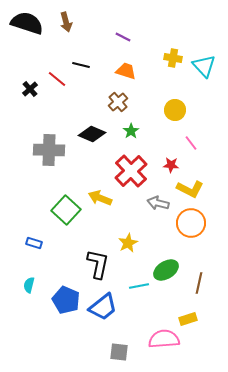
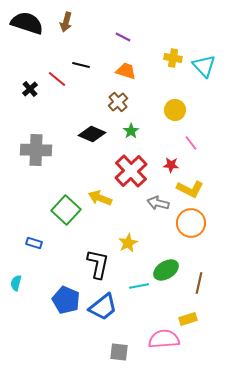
brown arrow: rotated 30 degrees clockwise
gray cross: moved 13 px left
cyan semicircle: moved 13 px left, 2 px up
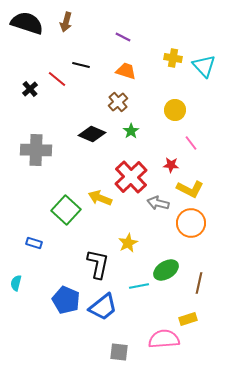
red cross: moved 6 px down
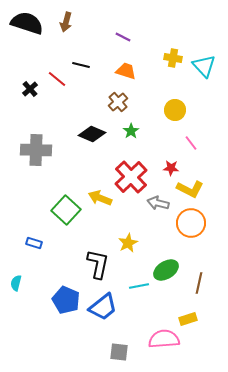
red star: moved 3 px down
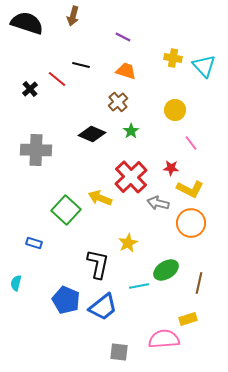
brown arrow: moved 7 px right, 6 px up
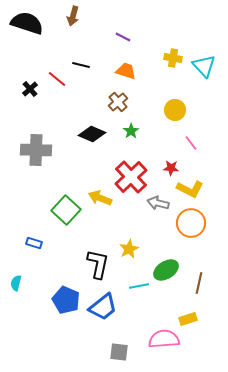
yellow star: moved 1 px right, 6 px down
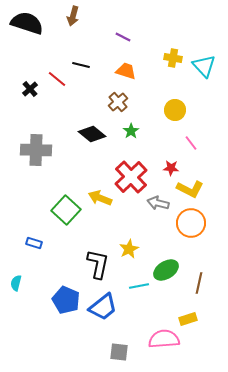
black diamond: rotated 16 degrees clockwise
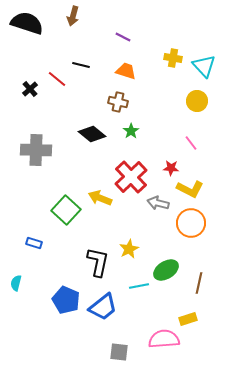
brown cross: rotated 36 degrees counterclockwise
yellow circle: moved 22 px right, 9 px up
black L-shape: moved 2 px up
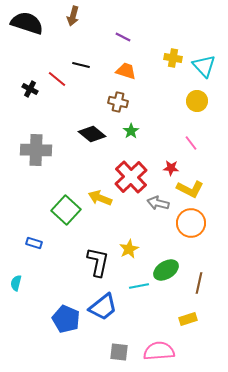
black cross: rotated 21 degrees counterclockwise
blue pentagon: moved 19 px down
pink semicircle: moved 5 px left, 12 px down
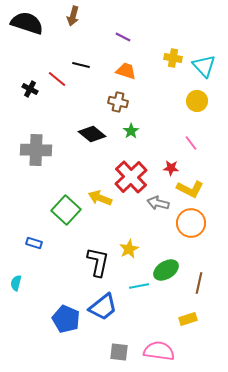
pink semicircle: rotated 12 degrees clockwise
